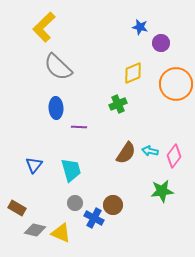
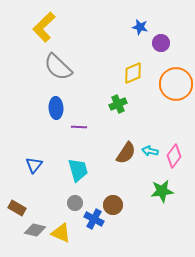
cyan trapezoid: moved 7 px right
blue cross: moved 1 px down
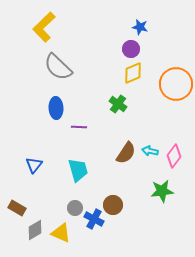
purple circle: moved 30 px left, 6 px down
green cross: rotated 30 degrees counterclockwise
gray circle: moved 5 px down
gray diamond: rotated 45 degrees counterclockwise
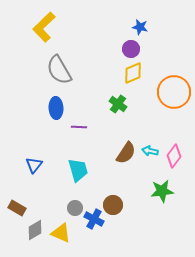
gray semicircle: moved 1 px right, 3 px down; rotated 16 degrees clockwise
orange circle: moved 2 px left, 8 px down
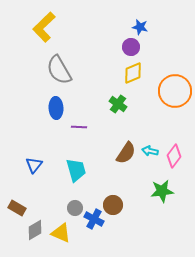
purple circle: moved 2 px up
orange circle: moved 1 px right, 1 px up
cyan trapezoid: moved 2 px left
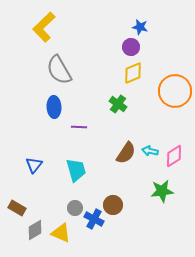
blue ellipse: moved 2 px left, 1 px up
pink diamond: rotated 20 degrees clockwise
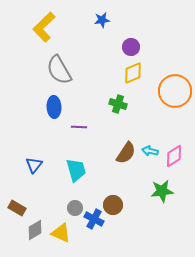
blue star: moved 38 px left, 7 px up; rotated 21 degrees counterclockwise
green cross: rotated 18 degrees counterclockwise
